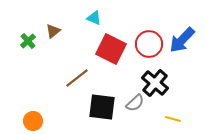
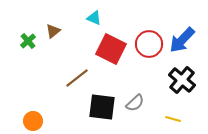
black cross: moved 27 px right, 3 px up
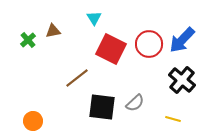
cyan triangle: rotated 35 degrees clockwise
brown triangle: rotated 28 degrees clockwise
green cross: moved 1 px up
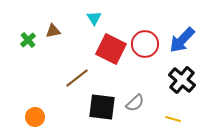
red circle: moved 4 px left
orange circle: moved 2 px right, 4 px up
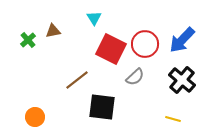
brown line: moved 2 px down
gray semicircle: moved 26 px up
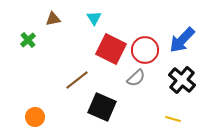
brown triangle: moved 12 px up
red circle: moved 6 px down
gray semicircle: moved 1 px right, 1 px down
black square: rotated 16 degrees clockwise
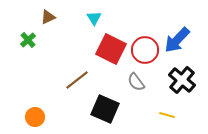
brown triangle: moved 5 px left, 2 px up; rotated 14 degrees counterclockwise
blue arrow: moved 5 px left
gray semicircle: moved 4 px down; rotated 96 degrees clockwise
black square: moved 3 px right, 2 px down
yellow line: moved 6 px left, 4 px up
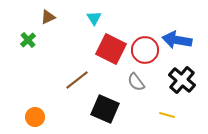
blue arrow: rotated 56 degrees clockwise
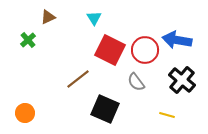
red square: moved 1 px left, 1 px down
brown line: moved 1 px right, 1 px up
orange circle: moved 10 px left, 4 px up
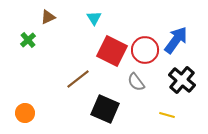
blue arrow: moved 1 px left; rotated 116 degrees clockwise
red square: moved 2 px right, 1 px down
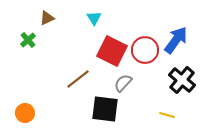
brown triangle: moved 1 px left, 1 px down
gray semicircle: moved 13 px left, 1 px down; rotated 78 degrees clockwise
black square: rotated 16 degrees counterclockwise
